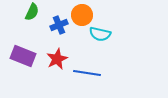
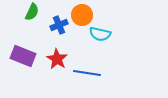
red star: rotated 15 degrees counterclockwise
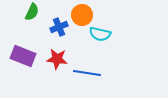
blue cross: moved 2 px down
red star: rotated 25 degrees counterclockwise
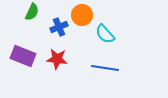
cyan semicircle: moved 5 px right; rotated 35 degrees clockwise
blue line: moved 18 px right, 5 px up
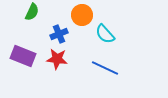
blue cross: moved 7 px down
blue line: rotated 16 degrees clockwise
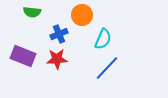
green semicircle: rotated 72 degrees clockwise
cyan semicircle: moved 2 px left, 5 px down; rotated 115 degrees counterclockwise
red star: rotated 10 degrees counterclockwise
blue line: moved 2 px right; rotated 72 degrees counterclockwise
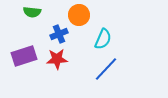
orange circle: moved 3 px left
purple rectangle: moved 1 px right; rotated 40 degrees counterclockwise
blue line: moved 1 px left, 1 px down
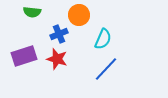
red star: rotated 20 degrees clockwise
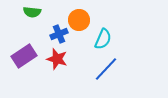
orange circle: moved 5 px down
purple rectangle: rotated 15 degrees counterclockwise
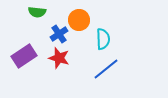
green semicircle: moved 5 px right
blue cross: rotated 12 degrees counterclockwise
cyan semicircle: rotated 25 degrees counterclockwise
red star: moved 2 px right, 1 px up
blue line: rotated 8 degrees clockwise
